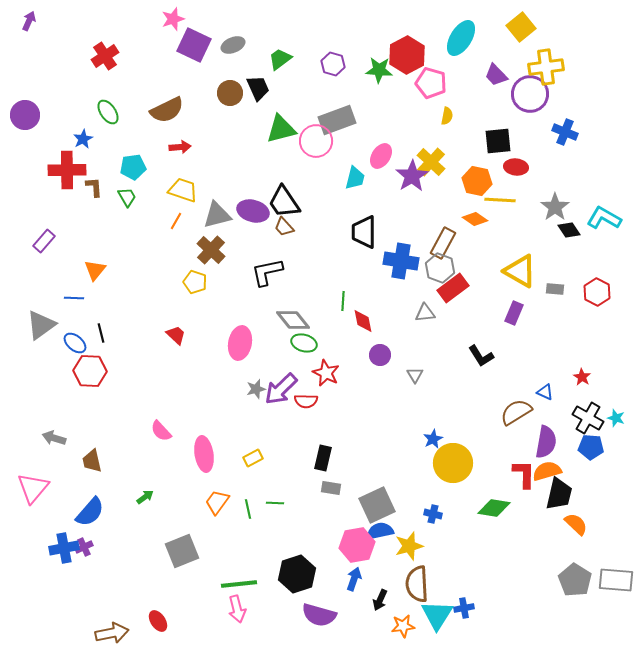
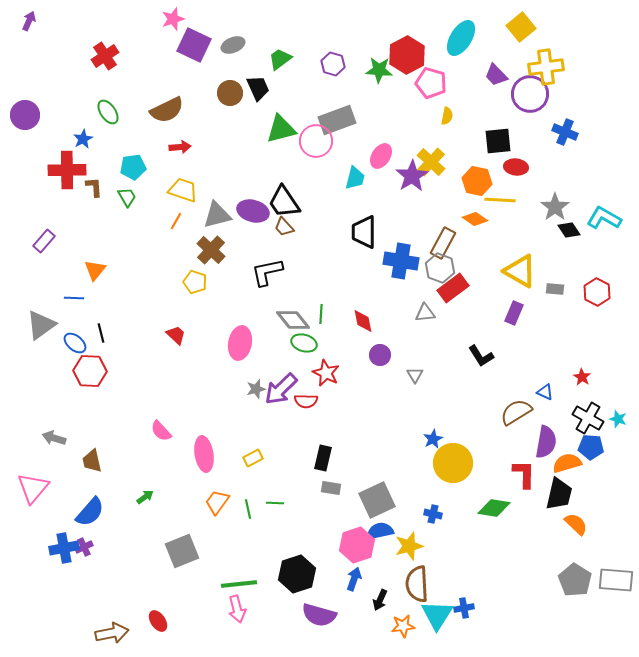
green line at (343, 301): moved 22 px left, 13 px down
cyan star at (616, 418): moved 2 px right, 1 px down
orange semicircle at (547, 471): moved 20 px right, 8 px up
gray square at (377, 505): moved 5 px up
pink hexagon at (357, 545): rotated 8 degrees counterclockwise
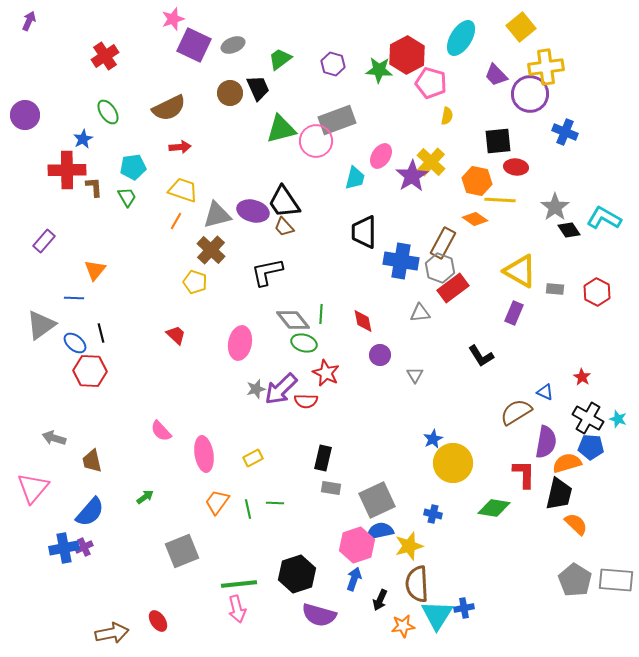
brown semicircle at (167, 110): moved 2 px right, 2 px up
gray triangle at (425, 313): moved 5 px left
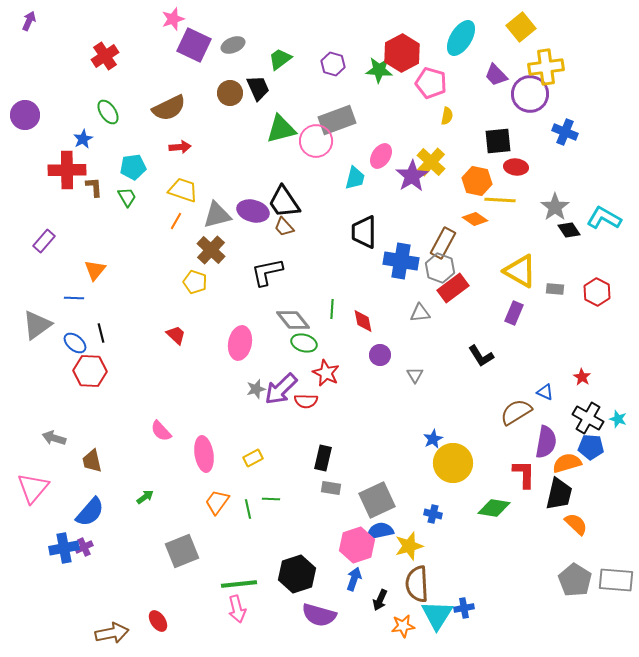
red hexagon at (407, 55): moved 5 px left, 2 px up
green line at (321, 314): moved 11 px right, 5 px up
gray triangle at (41, 325): moved 4 px left
green line at (275, 503): moved 4 px left, 4 px up
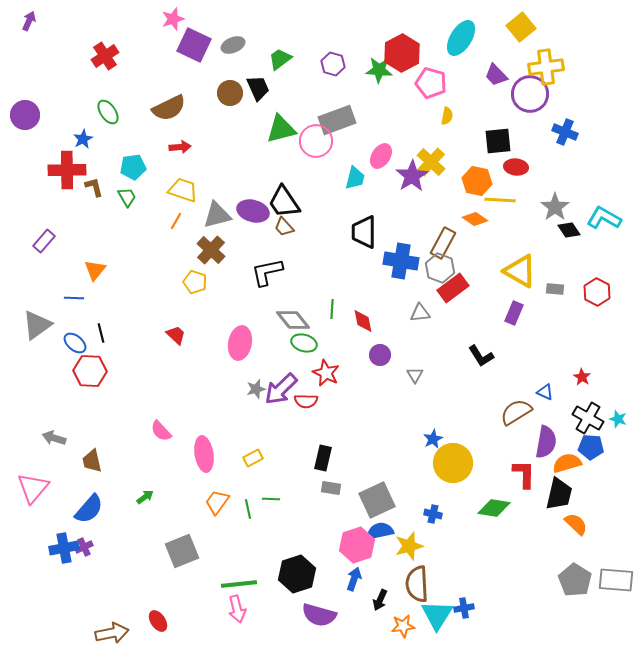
brown L-shape at (94, 187): rotated 10 degrees counterclockwise
blue semicircle at (90, 512): moved 1 px left, 3 px up
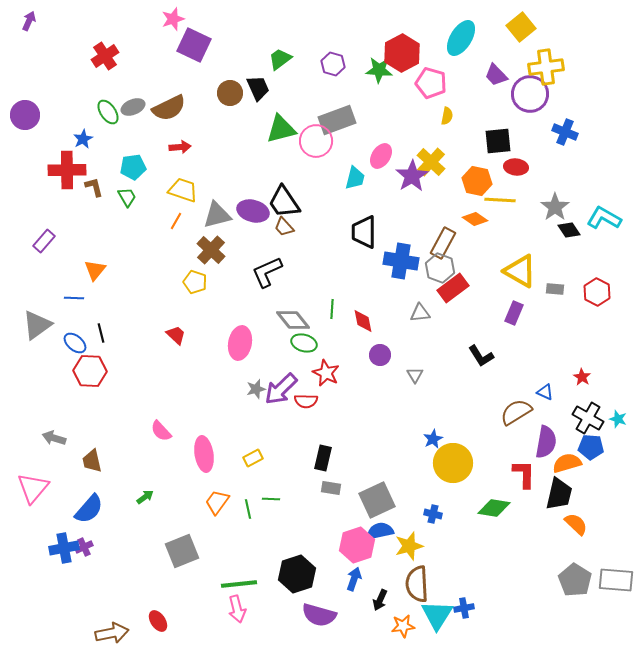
gray ellipse at (233, 45): moved 100 px left, 62 px down
black L-shape at (267, 272): rotated 12 degrees counterclockwise
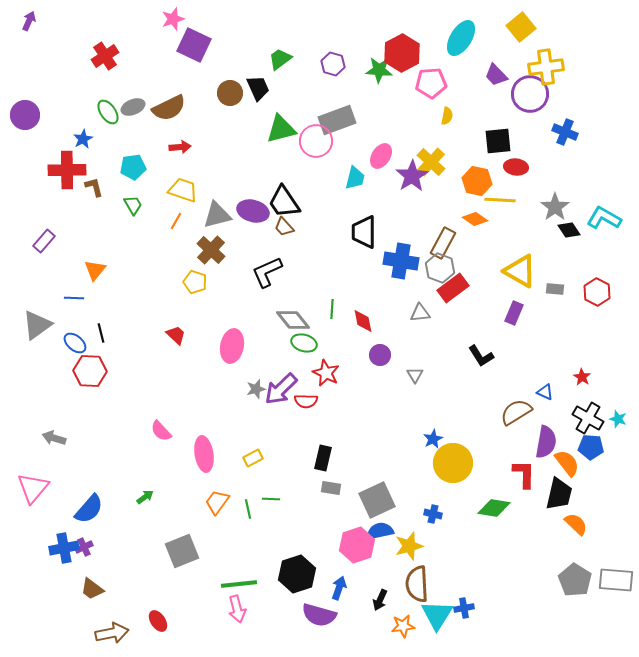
pink pentagon at (431, 83): rotated 20 degrees counterclockwise
green trapezoid at (127, 197): moved 6 px right, 8 px down
pink ellipse at (240, 343): moved 8 px left, 3 px down
brown trapezoid at (92, 461): moved 128 px down; rotated 40 degrees counterclockwise
orange semicircle at (567, 463): rotated 68 degrees clockwise
blue arrow at (354, 579): moved 15 px left, 9 px down
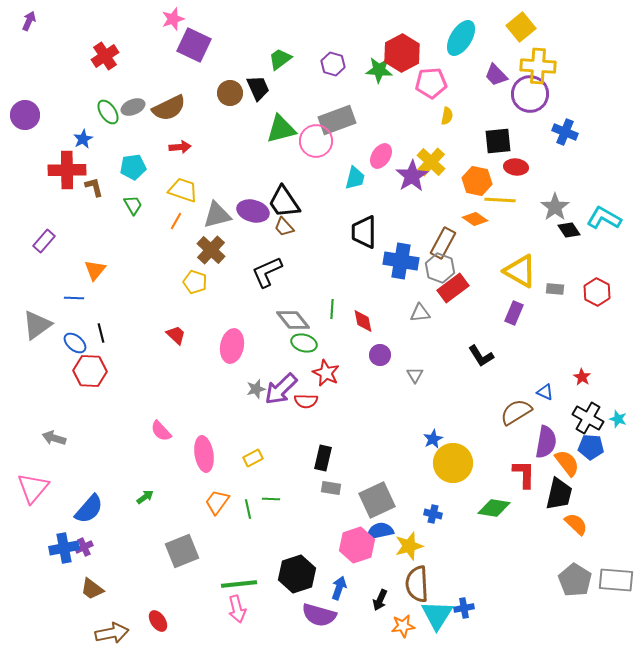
yellow cross at (546, 67): moved 8 px left, 1 px up; rotated 12 degrees clockwise
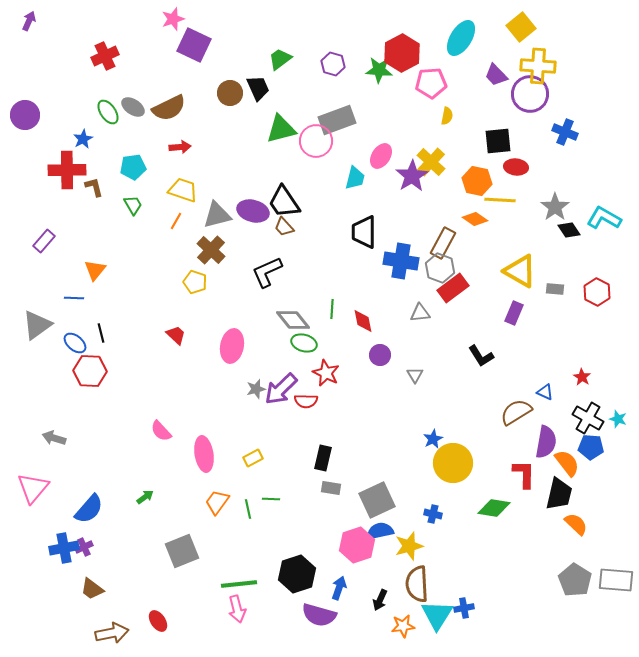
red cross at (105, 56): rotated 8 degrees clockwise
gray ellipse at (133, 107): rotated 55 degrees clockwise
